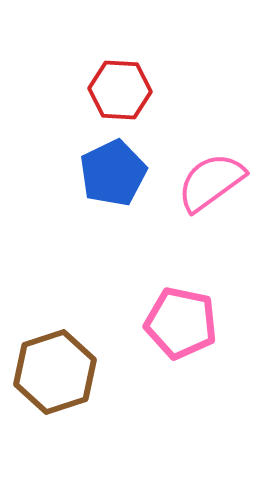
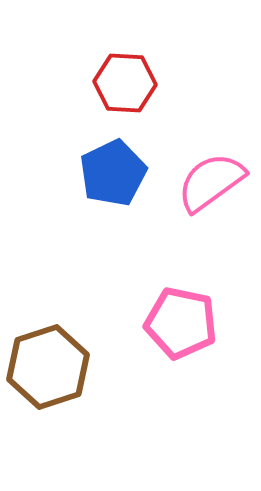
red hexagon: moved 5 px right, 7 px up
brown hexagon: moved 7 px left, 5 px up
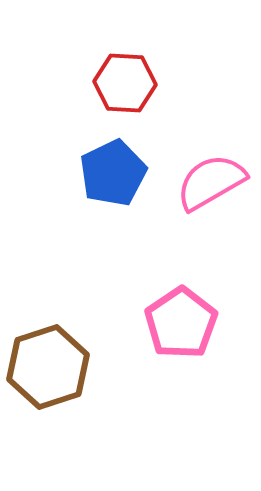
pink semicircle: rotated 6 degrees clockwise
pink pentagon: rotated 26 degrees clockwise
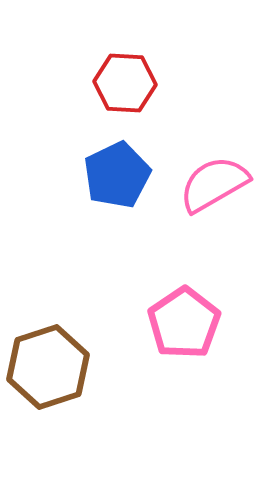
blue pentagon: moved 4 px right, 2 px down
pink semicircle: moved 3 px right, 2 px down
pink pentagon: moved 3 px right
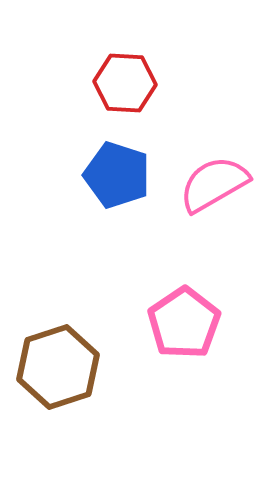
blue pentagon: rotated 28 degrees counterclockwise
brown hexagon: moved 10 px right
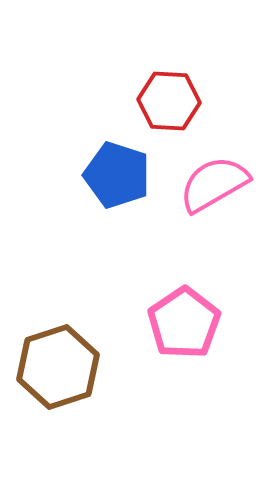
red hexagon: moved 44 px right, 18 px down
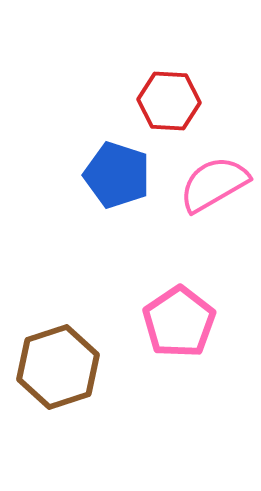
pink pentagon: moved 5 px left, 1 px up
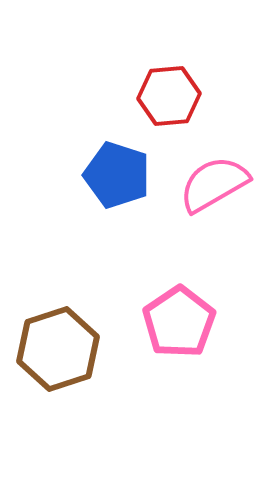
red hexagon: moved 5 px up; rotated 8 degrees counterclockwise
brown hexagon: moved 18 px up
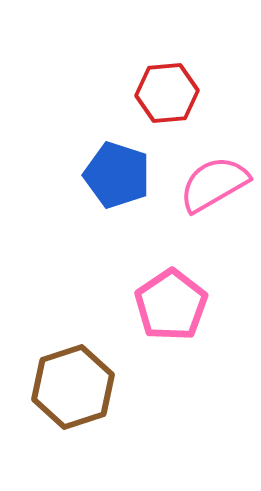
red hexagon: moved 2 px left, 3 px up
pink pentagon: moved 8 px left, 17 px up
brown hexagon: moved 15 px right, 38 px down
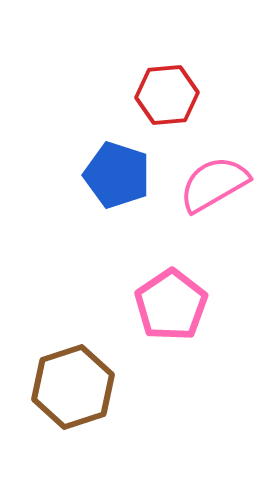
red hexagon: moved 2 px down
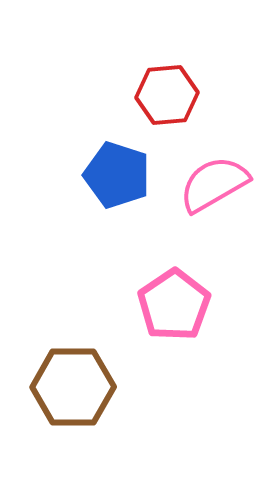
pink pentagon: moved 3 px right
brown hexagon: rotated 18 degrees clockwise
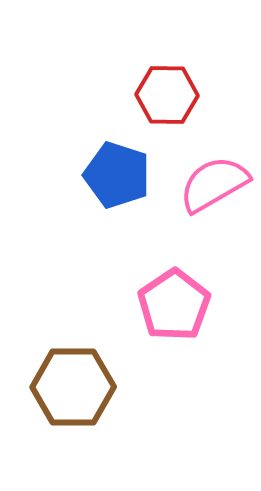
red hexagon: rotated 6 degrees clockwise
